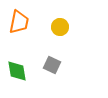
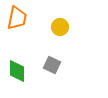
orange trapezoid: moved 2 px left, 4 px up
green diamond: rotated 10 degrees clockwise
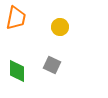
orange trapezoid: moved 1 px left
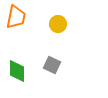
orange trapezoid: moved 1 px up
yellow circle: moved 2 px left, 3 px up
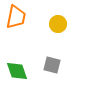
gray square: rotated 12 degrees counterclockwise
green diamond: rotated 20 degrees counterclockwise
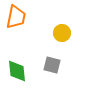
yellow circle: moved 4 px right, 9 px down
green diamond: rotated 15 degrees clockwise
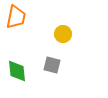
yellow circle: moved 1 px right, 1 px down
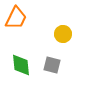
orange trapezoid: moved 1 px down; rotated 15 degrees clockwise
green diamond: moved 4 px right, 6 px up
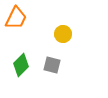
green diamond: rotated 50 degrees clockwise
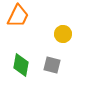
orange trapezoid: moved 2 px right, 2 px up
green diamond: rotated 35 degrees counterclockwise
